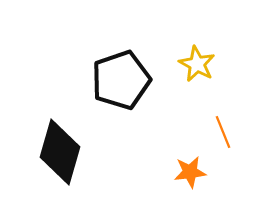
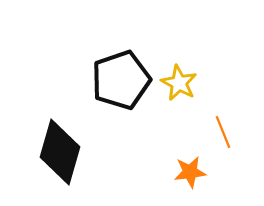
yellow star: moved 18 px left, 19 px down
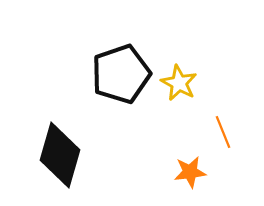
black pentagon: moved 6 px up
black diamond: moved 3 px down
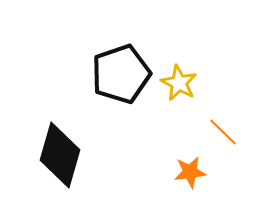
orange line: rotated 24 degrees counterclockwise
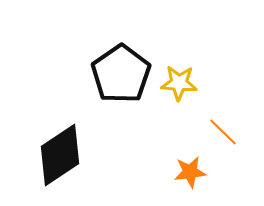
black pentagon: rotated 16 degrees counterclockwise
yellow star: rotated 24 degrees counterclockwise
black diamond: rotated 40 degrees clockwise
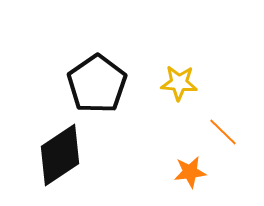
black pentagon: moved 24 px left, 10 px down
